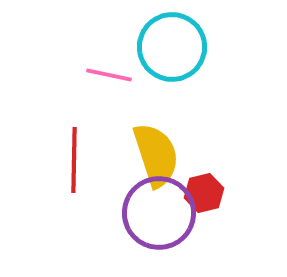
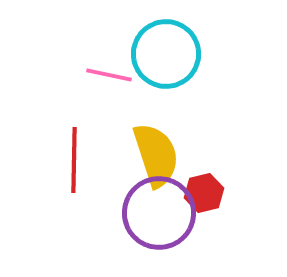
cyan circle: moved 6 px left, 7 px down
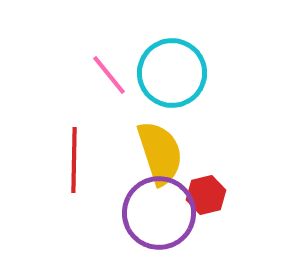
cyan circle: moved 6 px right, 19 px down
pink line: rotated 39 degrees clockwise
yellow semicircle: moved 4 px right, 2 px up
red hexagon: moved 2 px right, 2 px down
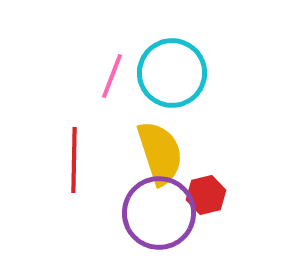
pink line: moved 3 px right, 1 px down; rotated 60 degrees clockwise
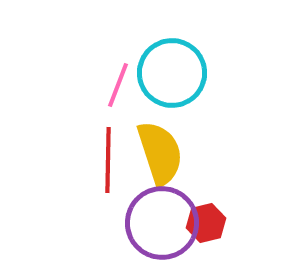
pink line: moved 6 px right, 9 px down
red line: moved 34 px right
red hexagon: moved 28 px down
purple circle: moved 3 px right, 10 px down
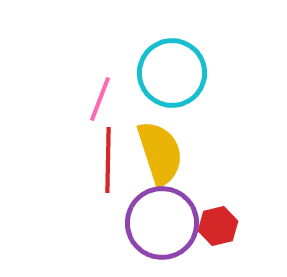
pink line: moved 18 px left, 14 px down
red hexagon: moved 12 px right, 3 px down
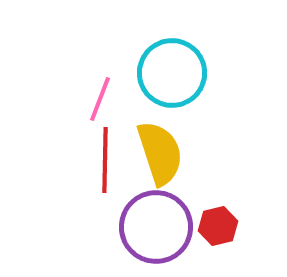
red line: moved 3 px left
purple circle: moved 6 px left, 4 px down
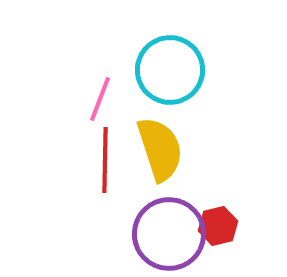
cyan circle: moved 2 px left, 3 px up
yellow semicircle: moved 4 px up
purple circle: moved 13 px right, 7 px down
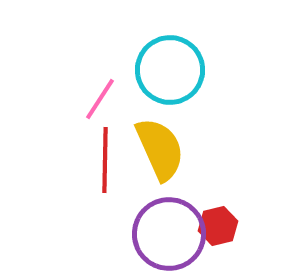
pink line: rotated 12 degrees clockwise
yellow semicircle: rotated 6 degrees counterclockwise
